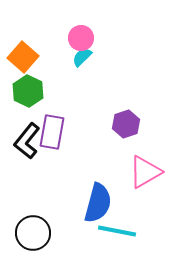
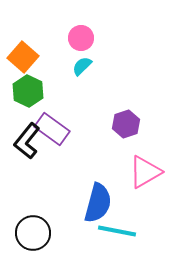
cyan semicircle: moved 9 px down
purple rectangle: moved 3 px up; rotated 64 degrees counterclockwise
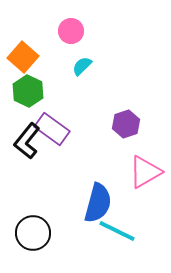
pink circle: moved 10 px left, 7 px up
cyan line: rotated 15 degrees clockwise
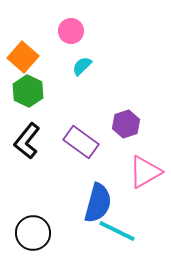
purple rectangle: moved 29 px right, 13 px down
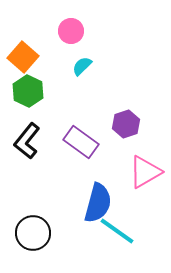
cyan line: rotated 9 degrees clockwise
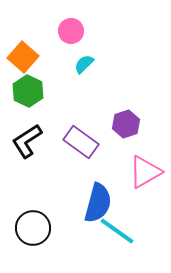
cyan semicircle: moved 2 px right, 2 px up
black L-shape: rotated 18 degrees clockwise
black circle: moved 5 px up
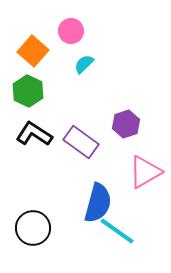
orange square: moved 10 px right, 6 px up
black L-shape: moved 7 px right, 7 px up; rotated 66 degrees clockwise
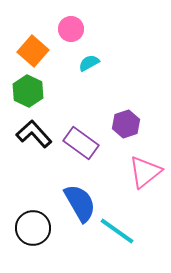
pink circle: moved 2 px up
cyan semicircle: moved 5 px right, 1 px up; rotated 15 degrees clockwise
black L-shape: rotated 15 degrees clockwise
purple rectangle: moved 1 px down
pink triangle: rotated 9 degrees counterclockwise
blue semicircle: moved 18 px left; rotated 45 degrees counterclockwise
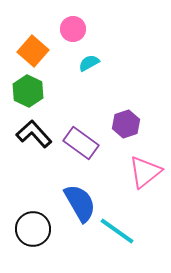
pink circle: moved 2 px right
black circle: moved 1 px down
